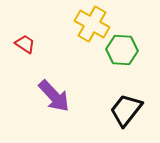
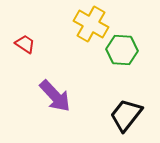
yellow cross: moved 1 px left
purple arrow: moved 1 px right
black trapezoid: moved 5 px down
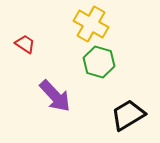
green hexagon: moved 23 px left, 12 px down; rotated 12 degrees clockwise
black trapezoid: moved 2 px right; rotated 21 degrees clockwise
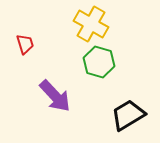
red trapezoid: rotated 40 degrees clockwise
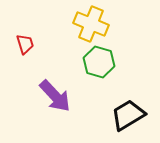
yellow cross: rotated 8 degrees counterclockwise
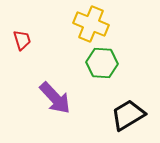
red trapezoid: moved 3 px left, 4 px up
green hexagon: moved 3 px right, 1 px down; rotated 12 degrees counterclockwise
purple arrow: moved 2 px down
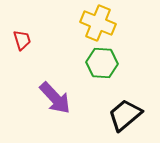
yellow cross: moved 7 px right, 1 px up
black trapezoid: moved 3 px left; rotated 9 degrees counterclockwise
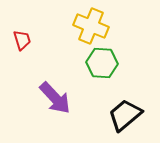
yellow cross: moved 7 px left, 3 px down
